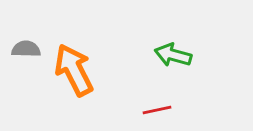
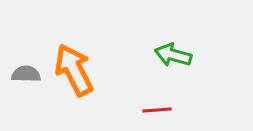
gray semicircle: moved 25 px down
red line: rotated 8 degrees clockwise
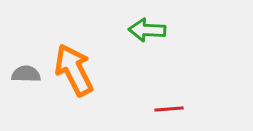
green arrow: moved 26 px left, 25 px up; rotated 12 degrees counterclockwise
red line: moved 12 px right, 1 px up
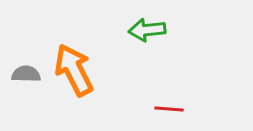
green arrow: rotated 9 degrees counterclockwise
red line: rotated 8 degrees clockwise
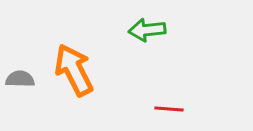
gray semicircle: moved 6 px left, 5 px down
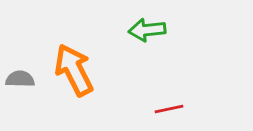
red line: rotated 16 degrees counterclockwise
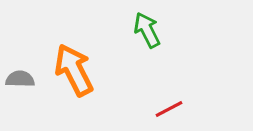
green arrow: rotated 69 degrees clockwise
red line: rotated 16 degrees counterclockwise
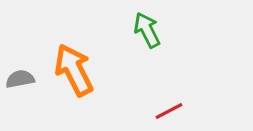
gray semicircle: rotated 12 degrees counterclockwise
red line: moved 2 px down
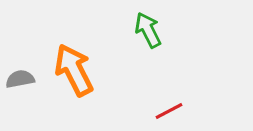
green arrow: moved 1 px right
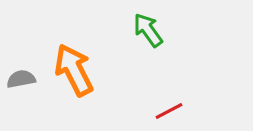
green arrow: rotated 9 degrees counterclockwise
gray semicircle: moved 1 px right
